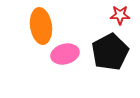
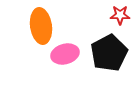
black pentagon: moved 1 px left, 1 px down
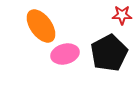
red star: moved 2 px right
orange ellipse: rotated 28 degrees counterclockwise
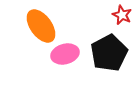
red star: rotated 24 degrees clockwise
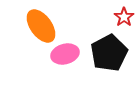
red star: moved 2 px right, 2 px down; rotated 12 degrees clockwise
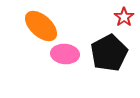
orange ellipse: rotated 12 degrees counterclockwise
pink ellipse: rotated 20 degrees clockwise
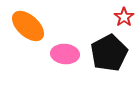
orange ellipse: moved 13 px left
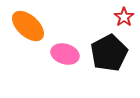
pink ellipse: rotated 12 degrees clockwise
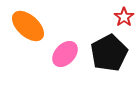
pink ellipse: rotated 64 degrees counterclockwise
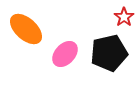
orange ellipse: moved 2 px left, 3 px down
black pentagon: rotated 15 degrees clockwise
